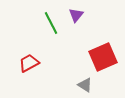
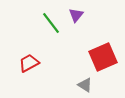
green line: rotated 10 degrees counterclockwise
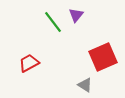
green line: moved 2 px right, 1 px up
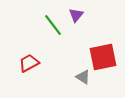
green line: moved 3 px down
red square: rotated 12 degrees clockwise
gray triangle: moved 2 px left, 8 px up
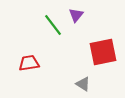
red square: moved 5 px up
red trapezoid: rotated 20 degrees clockwise
gray triangle: moved 7 px down
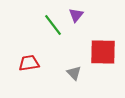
red square: rotated 12 degrees clockwise
gray triangle: moved 9 px left, 11 px up; rotated 14 degrees clockwise
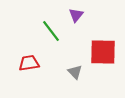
green line: moved 2 px left, 6 px down
gray triangle: moved 1 px right, 1 px up
